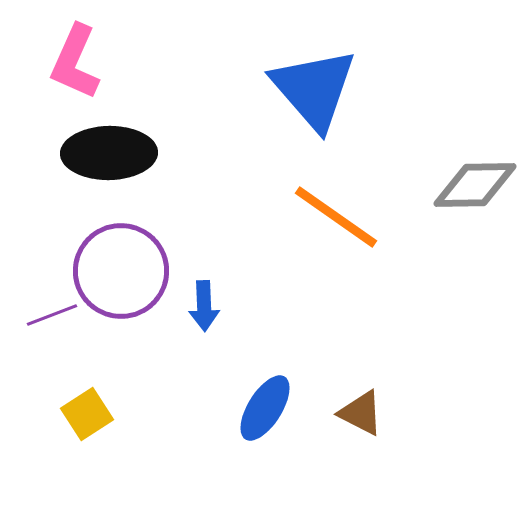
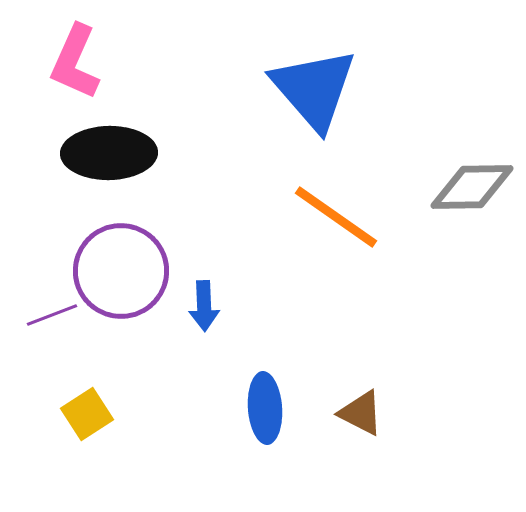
gray diamond: moved 3 px left, 2 px down
blue ellipse: rotated 36 degrees counterclockwise
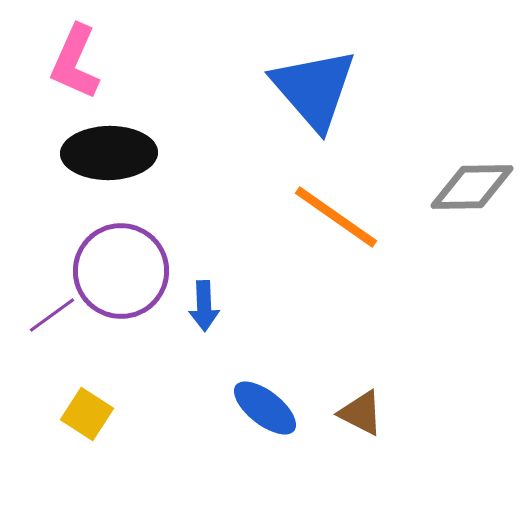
purple line: rotated 15 degrees counterclockwise
blue ellipse: rotated 48 degrees counterclockwise
yellow square: rotated 24 degrees counterclockwise
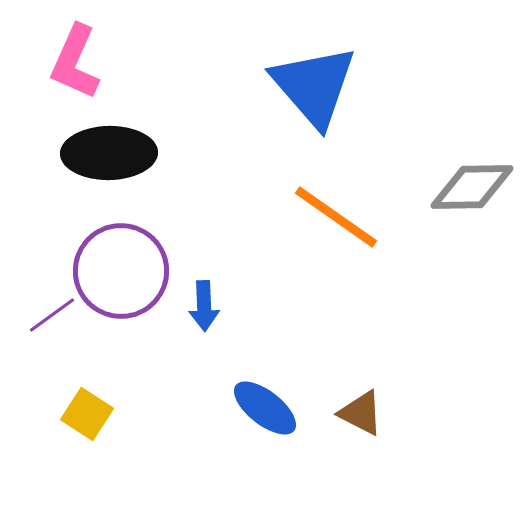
blue triangle: moved 3 px up
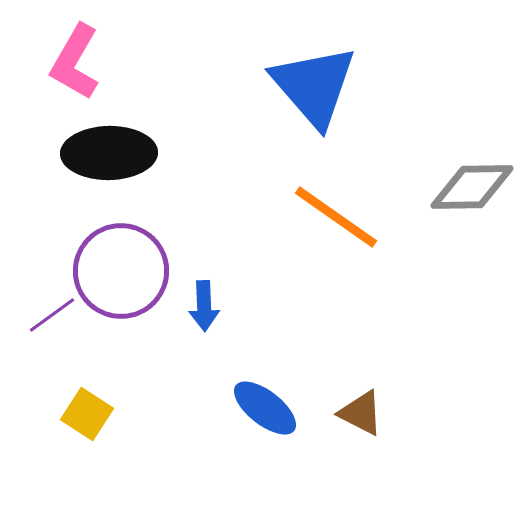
pink L-shape: rotated 6 degrees clockwise
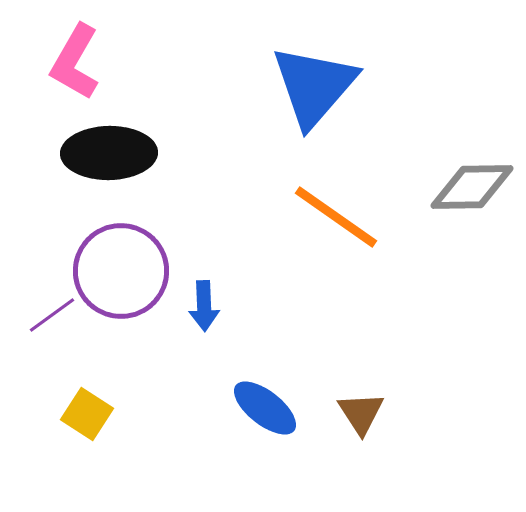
blue triangle: rotated 22 degrees clockwise
brown triangle: rotated 30 degrees clockwise
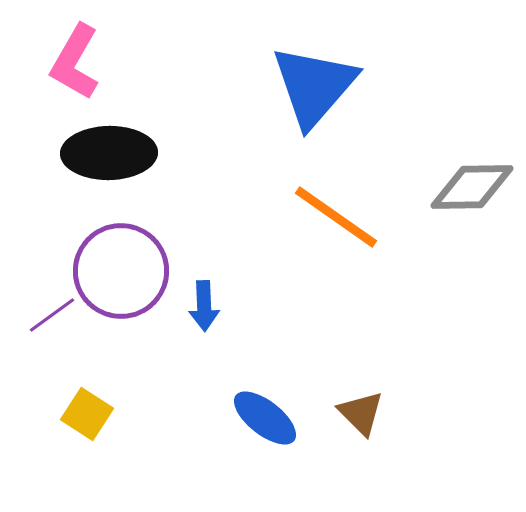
blue ellipse: moved 10 px down
brown triangle: rotated 12 degrees counterclockwise
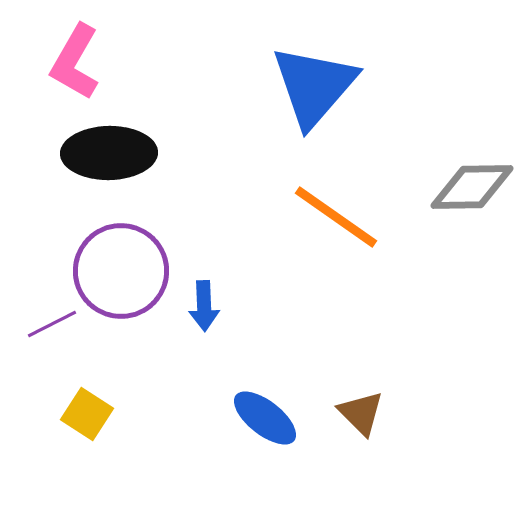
purple line: moved 9 px down; rotated 9 degrees clockwise
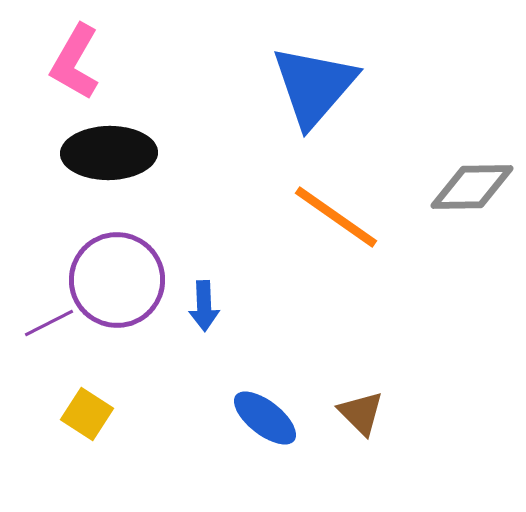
purple circle: moved 4 px left, 9 px down
purple line: moved 3 px left, 1 px up
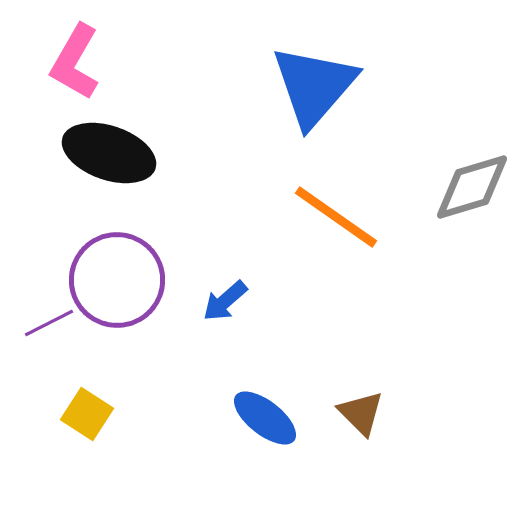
black ellipse: rotated 20 degrees clockwise
gray diamond: rotated 16 degrees counterclockwise
blue arrow: moved 21 px right, 5 px up; rotated 51 degrees clockwise
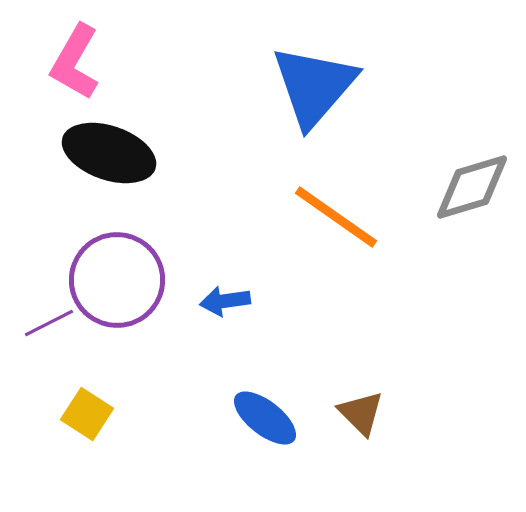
blue arrow: rotated 33 degrees clockwise
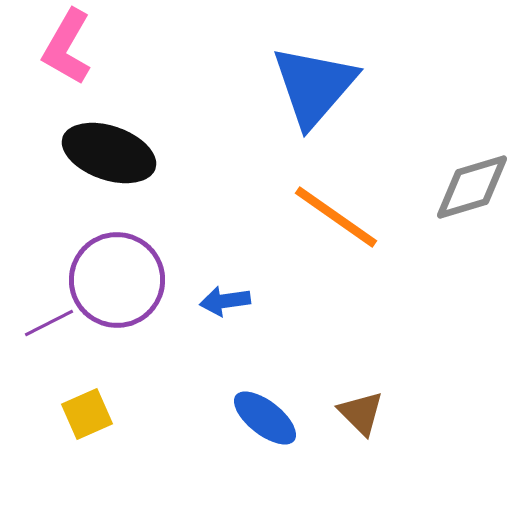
pink L-shape: moved 8 px left, 15 px up
yellow square: rotated 33 degrees clockwise
